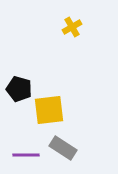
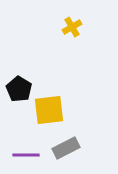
black pentagon: rotated 15 degrees clockwise
gray rectangle: moved 3 px right; rotated 60 degrees counterclockwise
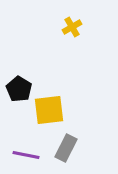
gray rectangle: rotated 36 degrees counterclockwise
purple line: rotated 12 degrees clockwise
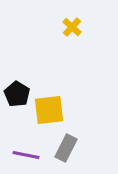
yellow cross: rotated 18 degrees counterclockwise
black pentagon: moved 2 px left, 5 px down
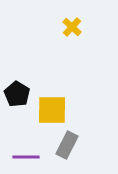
yellow square: moved 3 px right; rotated 8 degrees clockwise
gray rectangle: moved 1 px right, 3 px up
purple line: moved 2 px down; rotated 12 degrees counterclockwise
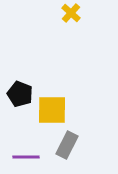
yellow cross: moved 1 px left, 14 px up
black pentagon: moved 3 px right; rotated 10 degrees counterclockwise
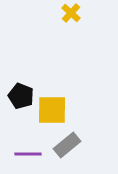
black pentagon: moved 1 px right, 2 px down
gray rectangle: rotated 24 degrees clockwise
purple line: moved 2 px right, 3 px up
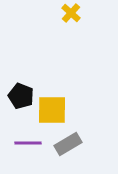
gray rectangle: moved 1 px right, 1 px up; rotated 8 degrees clockwise
purple line: moved 11 px up
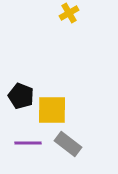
yellow cross: moved 2 px left; rotated 18 degrees clockwise
gray rectangle: rotated 68 degrees clockwise
